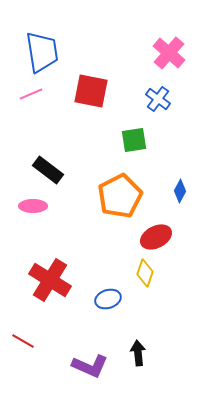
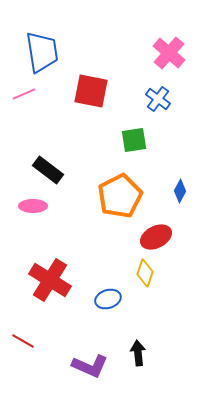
pink line: moved 7 px left
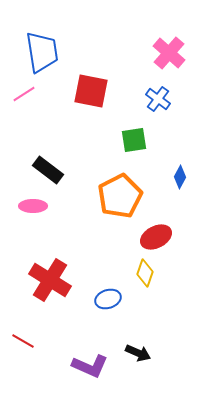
pink line: rotated 10 degrees counterclockwise
blue diamond: moved 14 px up
black arrow: rotated 120 degrees clockwise
